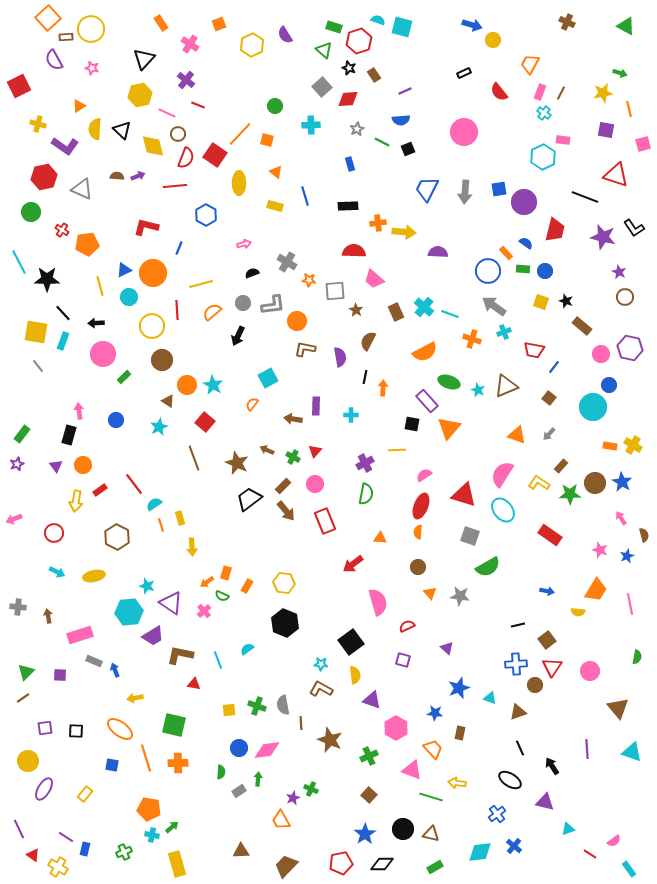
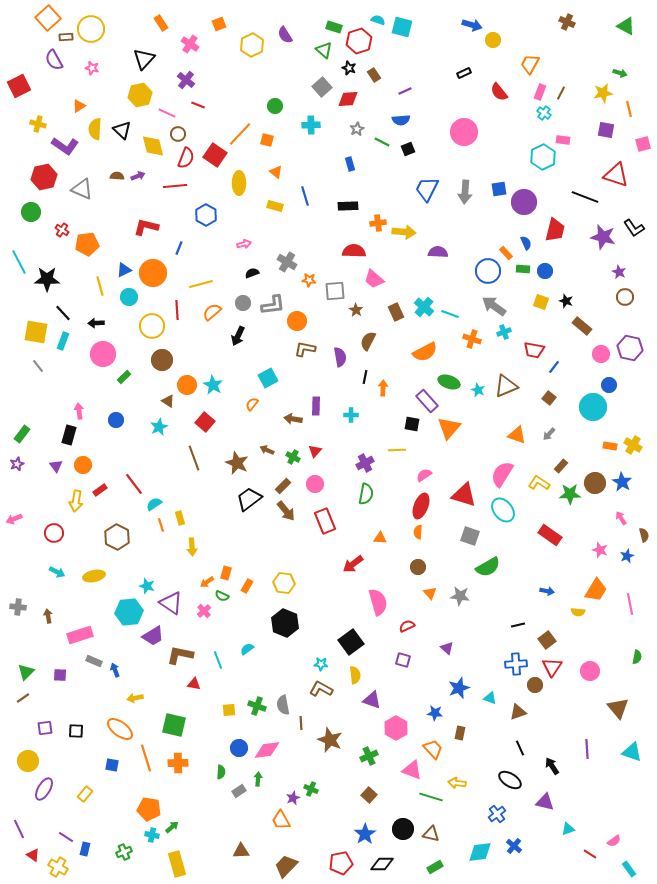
blue semicircle at (526, 243): rotated 32 degrees clockwise
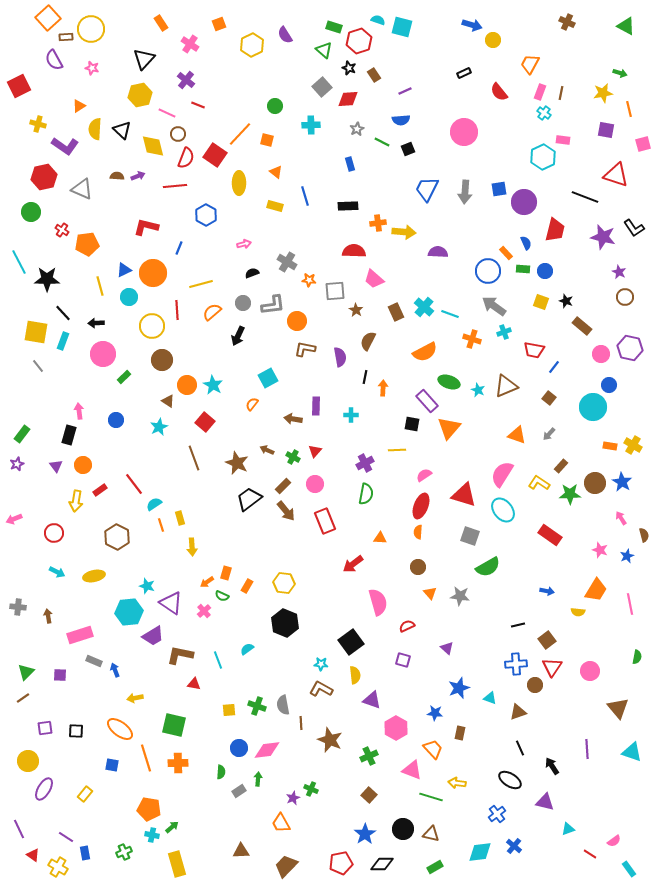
brown line at (561, 93): rotated 16 degrees counterclockwise
orange trapezoid at (281, 820): moved 3 px down
blue rectangle at (85, 849): moved 4 px down; rotated 24 degrees counterclockwise
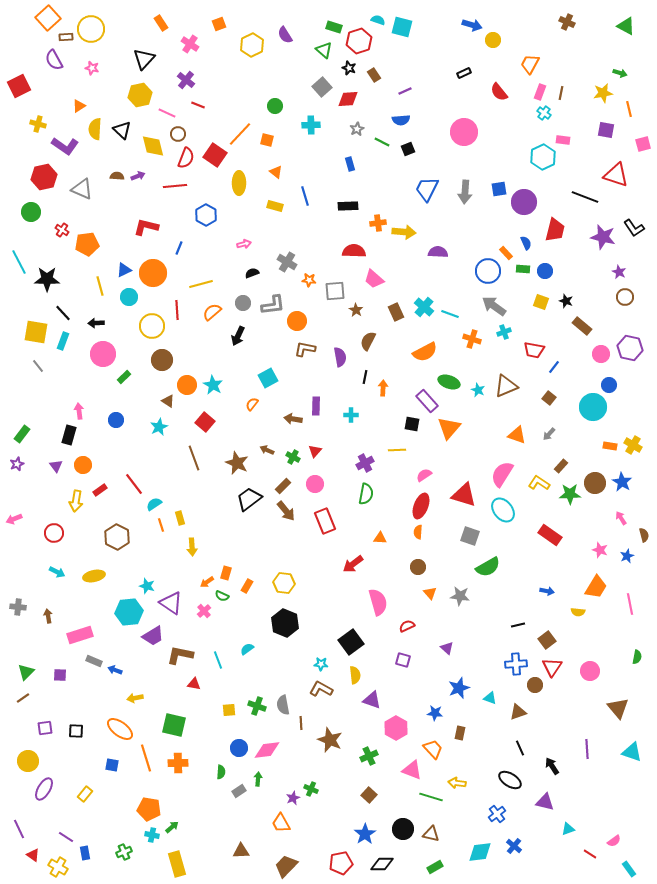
orange trapezoid at (596, 590): moved 3 px up
blue arrow at (115, 670): rotated 48 degrees counterclockwise
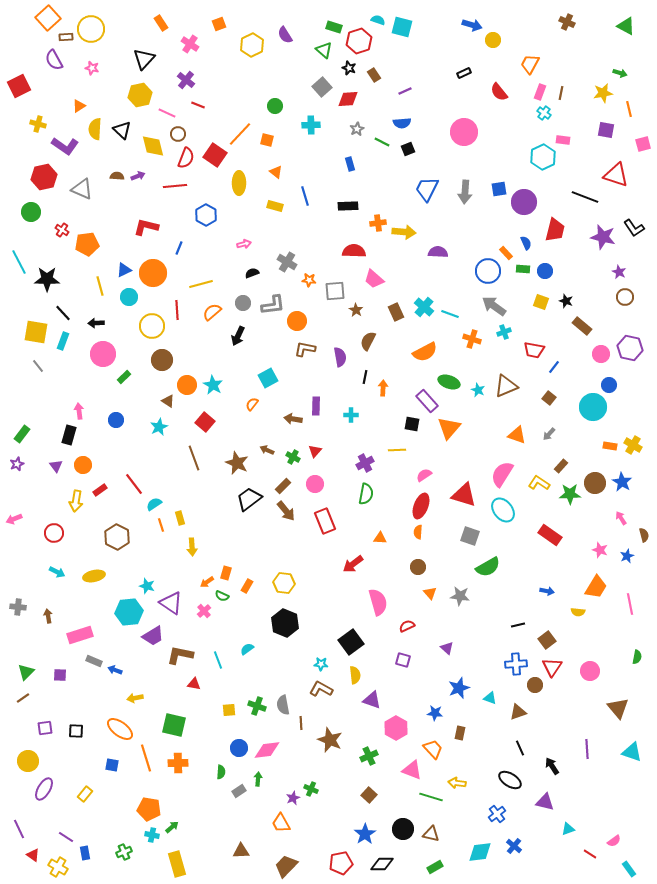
blue semicircle at (401, 120): moved 1 px right, 3 px down
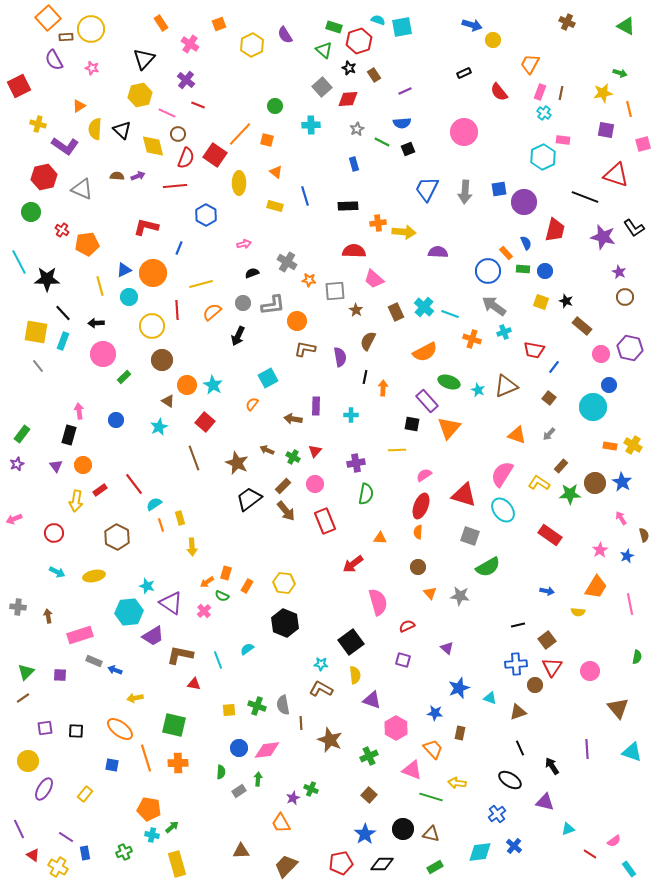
cyan square at (402, 27): rotated 25 degrees counterclockwise
blue rectangle at (350, 164): moved 4 px right
purple cross at (365, 463): moved 9 px left; rotated 18 degrees clockwise
pink star at (600, 550): rotated 21 degrees clockwise
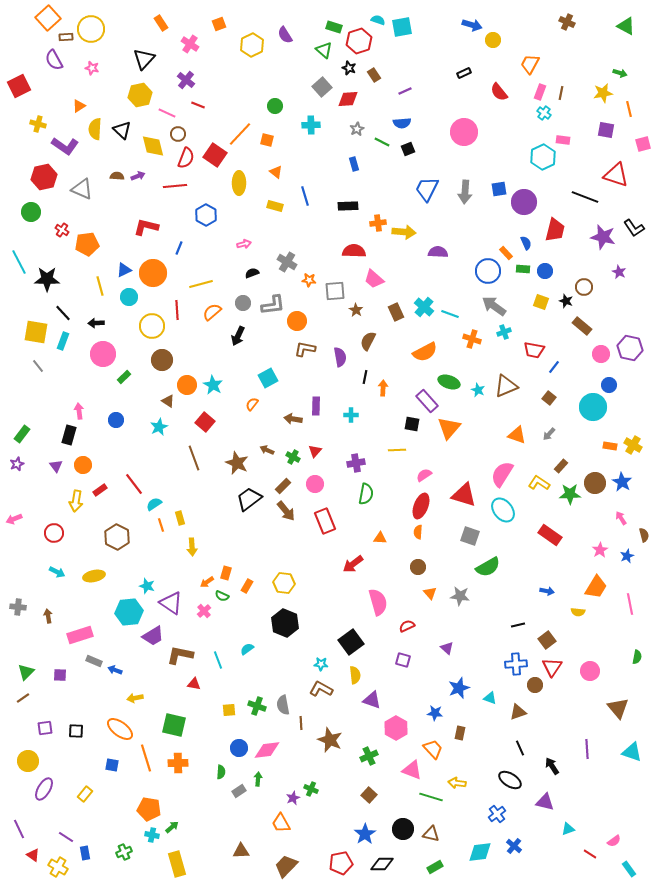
brown circle at (625, 297): moved 41 px left, 10 px up
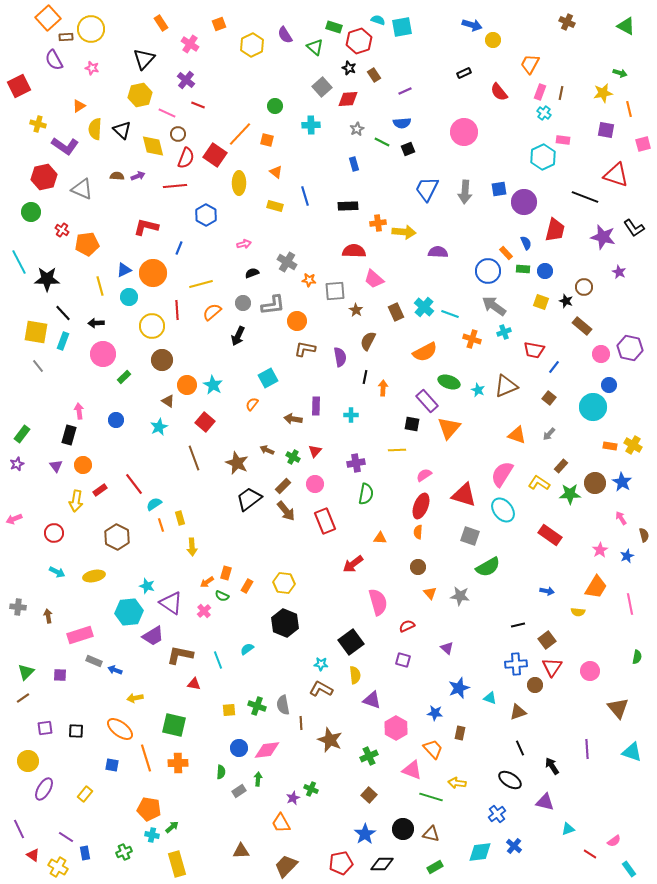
green triangle at (324, 50): moved 9 px left, 3 px up
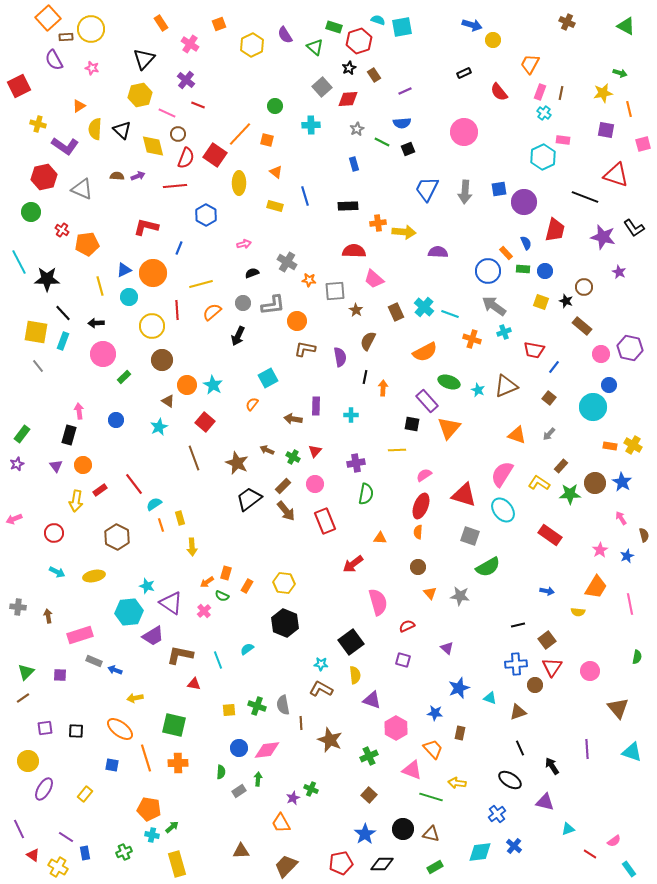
black star at (349, 68): rotated 24 degrees clockwise
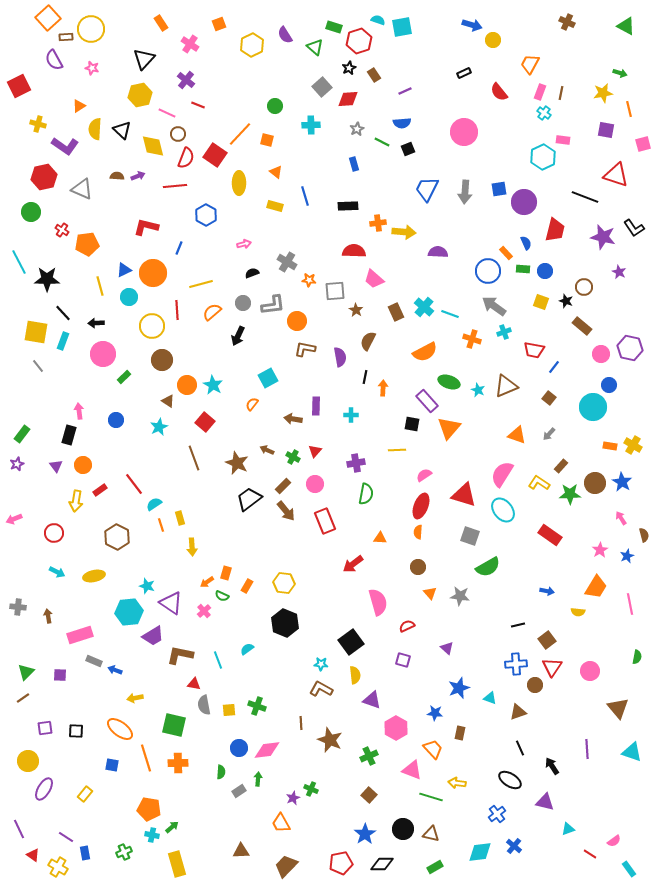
gray semicircle at (283, 705): moved 79 px left
